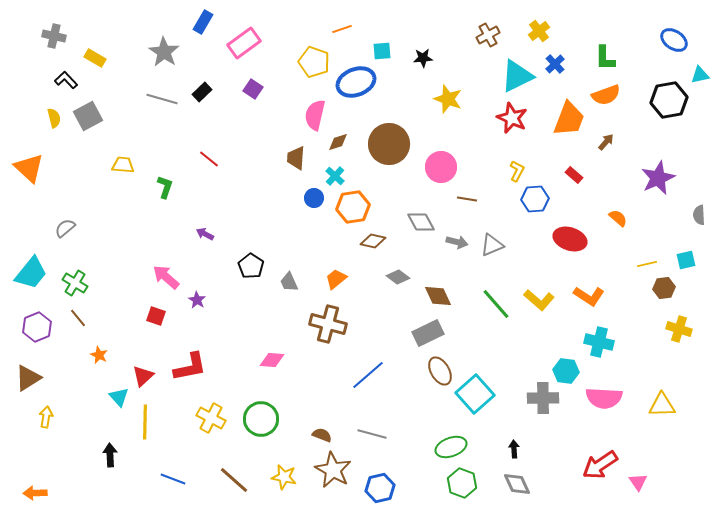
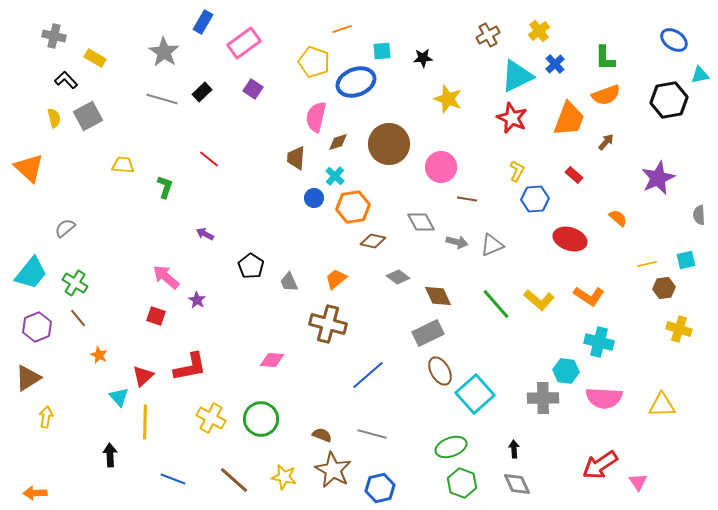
pink semicircle at (315, 115): moved 1 px right, 2 px down
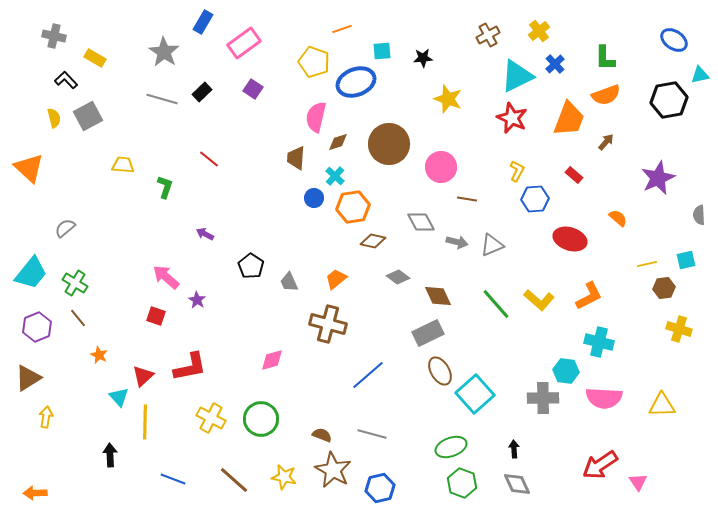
orange L-shape at (589, 296): rotated 60 degrees counterclockwise
pink diamond at (272, 360): rotated 20 degrees counterclockwise
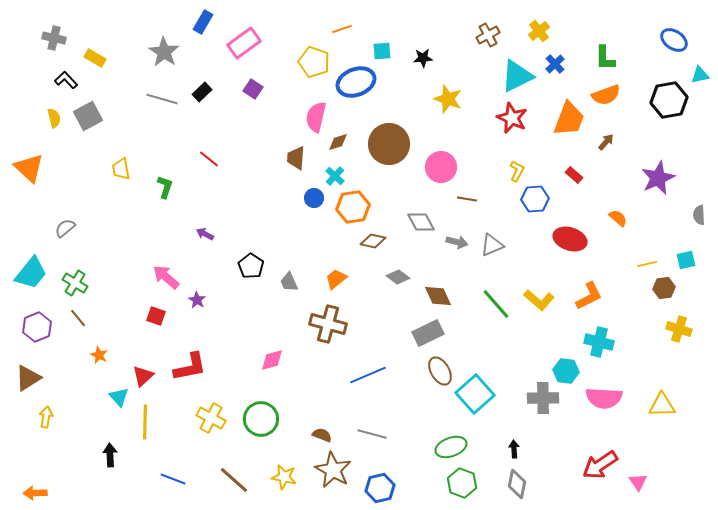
gray cross at (54, 36): moved 2 px down
yellow trapezoid at (123, 165): moved 2 px left, 4 px down; rotated 105 degrees counterclockwise
blue line at (368, 375): rotated 18 degrees clockwise
gray diamond at (517, 484): rotated 36 degrees clockwise
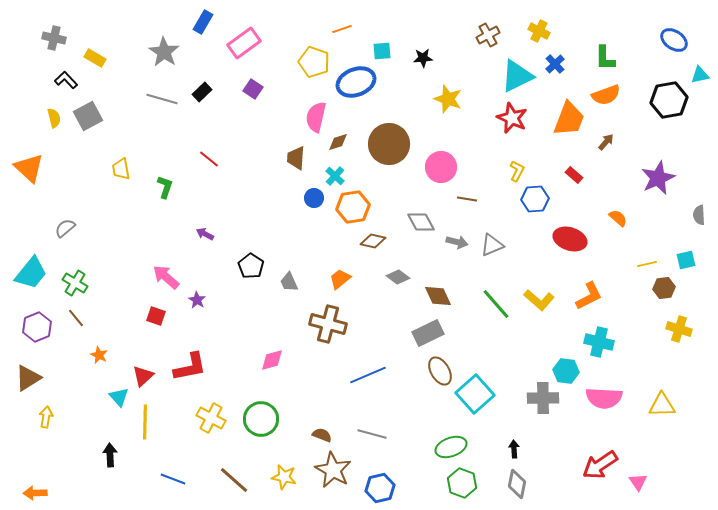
yellow cross at (539, 31): rotated 25 degrees counterclockwise
orange trapezoid at (336, 279): moved 4 px right
brown line at (78, 318): moved 2 px left
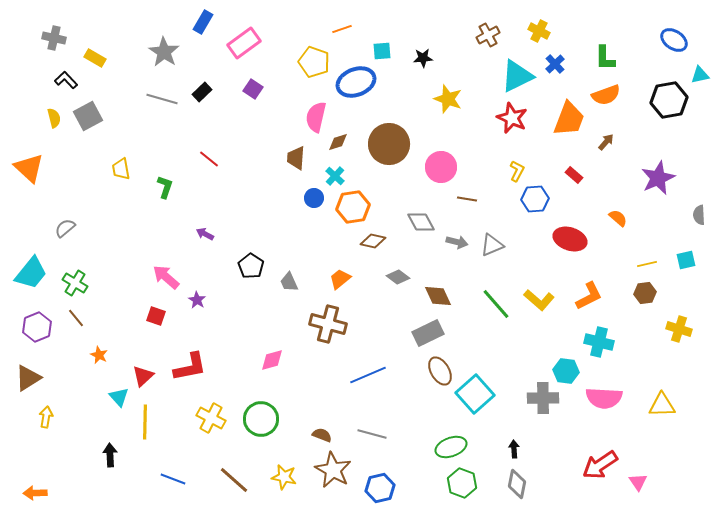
brown hexagon at (664, 288): moved 19 px left, 5 px down
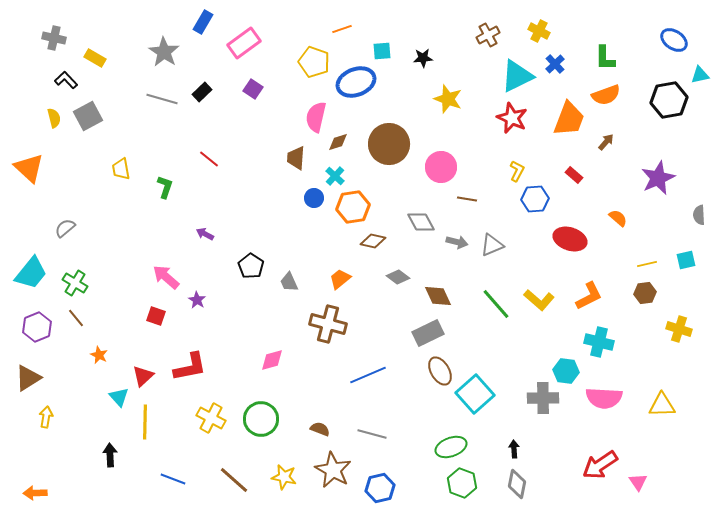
brown semicircle at (322, 435): moved 2 px left, 6 px up
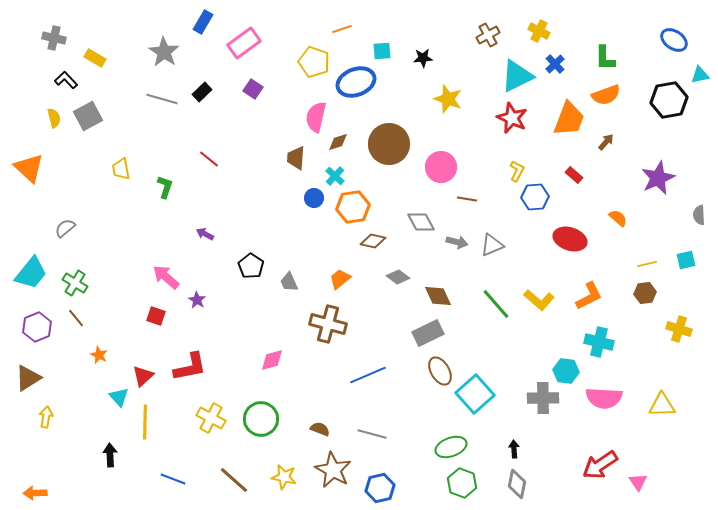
blue hexagon at (535, 199): moved 2 px up
